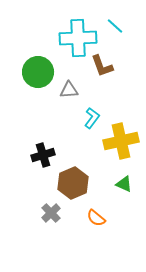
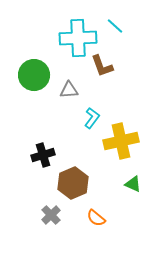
green circle: moved 4 px left, 3 px down
green triangle: moved 9 px right
gray cross: moved 2 px down
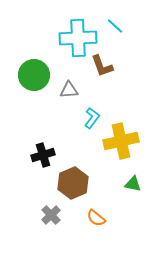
green triangle: rotated 12 degrees counterclockwise
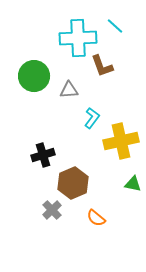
green circle: moved 1 px down
gray cross: moved 1 px right, 5 px up
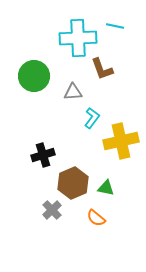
cyan line: rotated 30 degrees counterclockwise
brown L-shape: moved 3 px down
gray triangle: moved 4 px right, 2 px down
green triangle: moved 27 px left, 4 px down
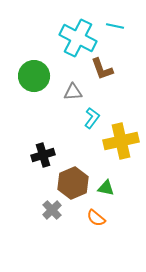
cyan cross: rotated 30 degrees clockwise
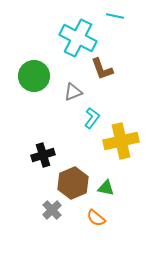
cyan line: moved 10 px up
gray triangle: rotated 18 degrees counterclockwise
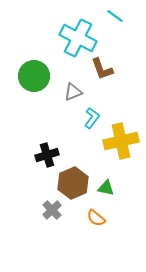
cyan line: rotated 24 degrees clockwise
black cross: moved 4 px right
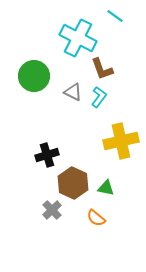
gray triangle: rotated 48 degrees clockwise
cyan L-shape: moved 7 px right, 21 px up
brown hexagon: rotated 12 degrees counterclockwise
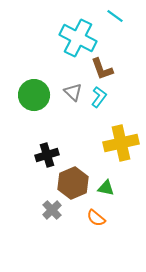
green circle: moved 19 px down
gray triangle: rotated 18 degrees clockwise
yellow cross: moved 2 px down
brown hexagon: rotated 12 degrees clockwise
